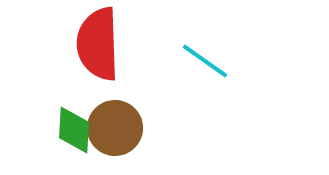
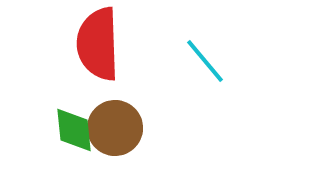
cyan line: rotated 15 degrees clockwise
green diamond: rotated 9 degrees counterclockwise
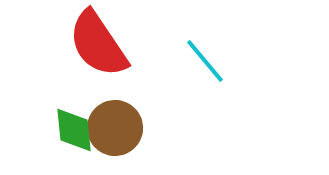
red semicircle: rotated 32 degrees counterclockwise
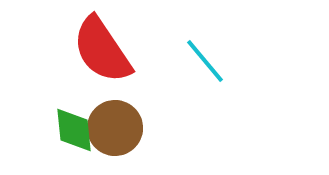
red semicircle: moved 4 px right, 6 px down
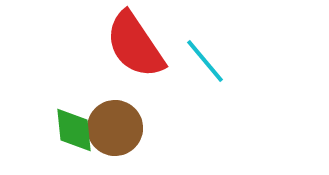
red semicircle: moved 33 px right, 5 px up
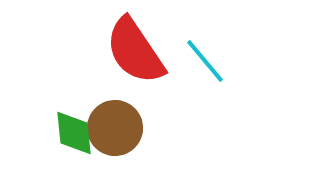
red semicircle: moved 6 px down
green diamond: moved 3 px down
